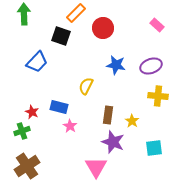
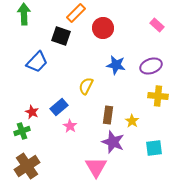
blue rectangle: rotated 54 degrees counterclockwise
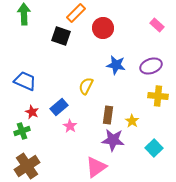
blue trapezoid: moved 12 px left, 19 px down; rotated 110 degrees counterclockwise
purple star: moved 2 px up; rotated 15 degrees counterclockwise
cyan square: rotated 36 degrees counterclockwise
pink triangle: rotated 25 degrees clockwise
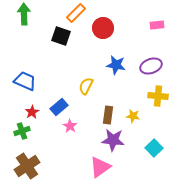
pink rectangle: rotated 48 degrees counterclockwise
red star: rotated 16 degrees clockwise
yellow star: moved 1 px right, 5 px up; rotated 24 degrees counterclockwise
pink triangle: moved 4 px right
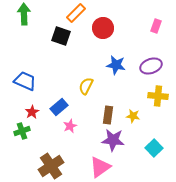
pink rectangle: moved 1 px left, 1 px down; rotated 64 degrees counterclockwise
pink star: rotated 16 degrees clockwise
brown cross: moved 24 px right
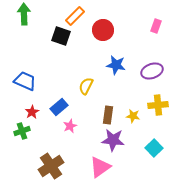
orange rectangle: moved 1 px left, 3 px down
red circle: moved 2 px down
purple ellipse: moved 1 px right, 5 px down
yellow cross: moved 9 px down; rotated 12 degrees counterclockwise
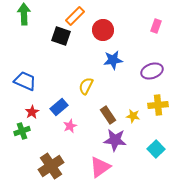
blue star: moved 3 px left, 5 px up; rotated 18 degrees counterclockwise
brown rectangle: rotated 42 degrees counterclockwise
purple star: moved 2 px right
cyan square: moved 2 px right, 1 px down
